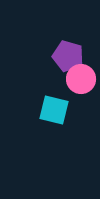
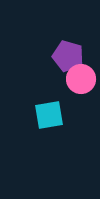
cyan square: moved 5 px left, 5 px down; rotated 24 degrees counterclockwise
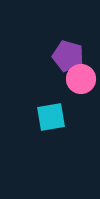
cyan square: moved 2 px right, 2 px down
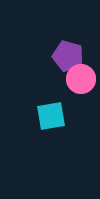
cyan square: moved 1 px up
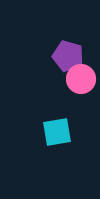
cyan square: moved 6 px right, 16 px down
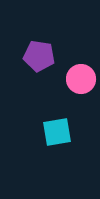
purple pentagon: moved 29 px left; rotated 8 degrees counterclockwise
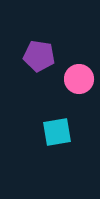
pink circle: moved 2 px left
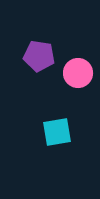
pink circle: moved 1 px left, 6 px up
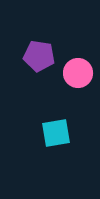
cyan square: moved 1 px left, 1 px down
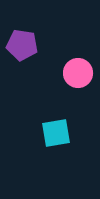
purple pentagon: moved 17 px left, 11 px up
